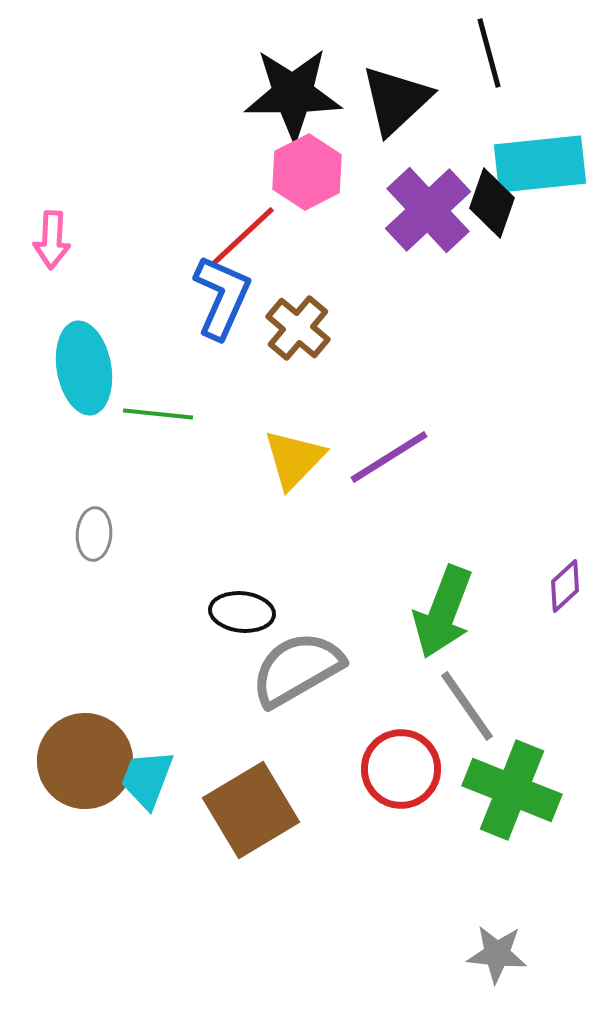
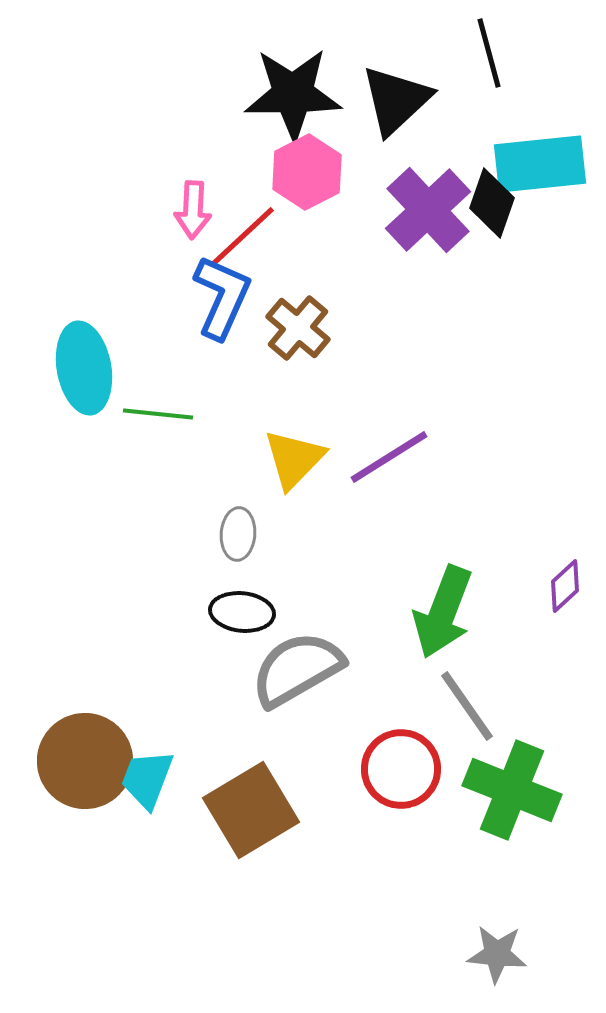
pink arrow: moved 141 px right, 30 px up
gray ellipse: moved 144 px right
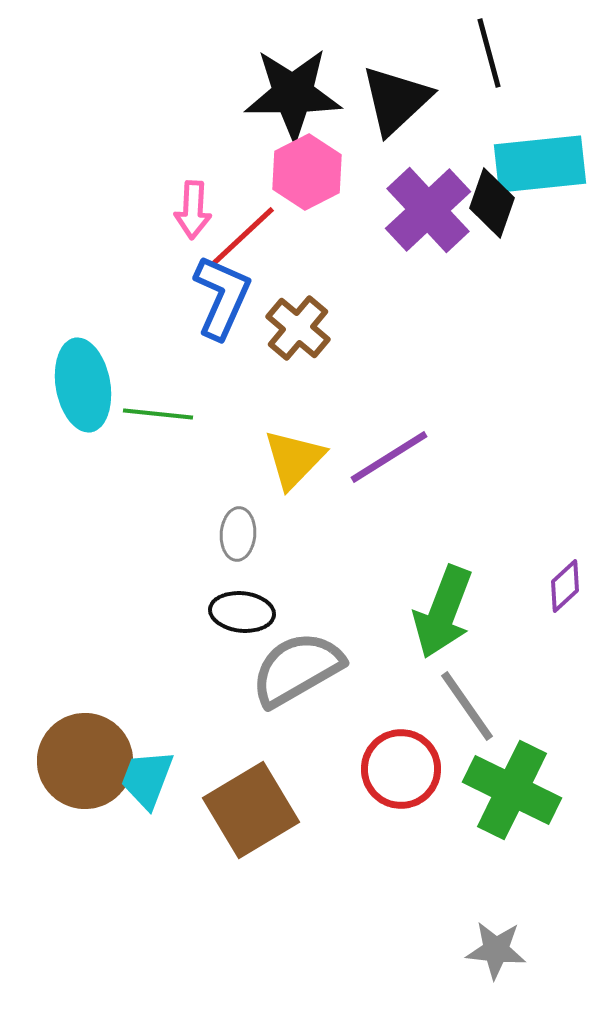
cyan ellipse: moved 1 px left, 17 px down
green cross: rotated 4 degrees clockwise
gray star: moved 1 px left, 4 px up
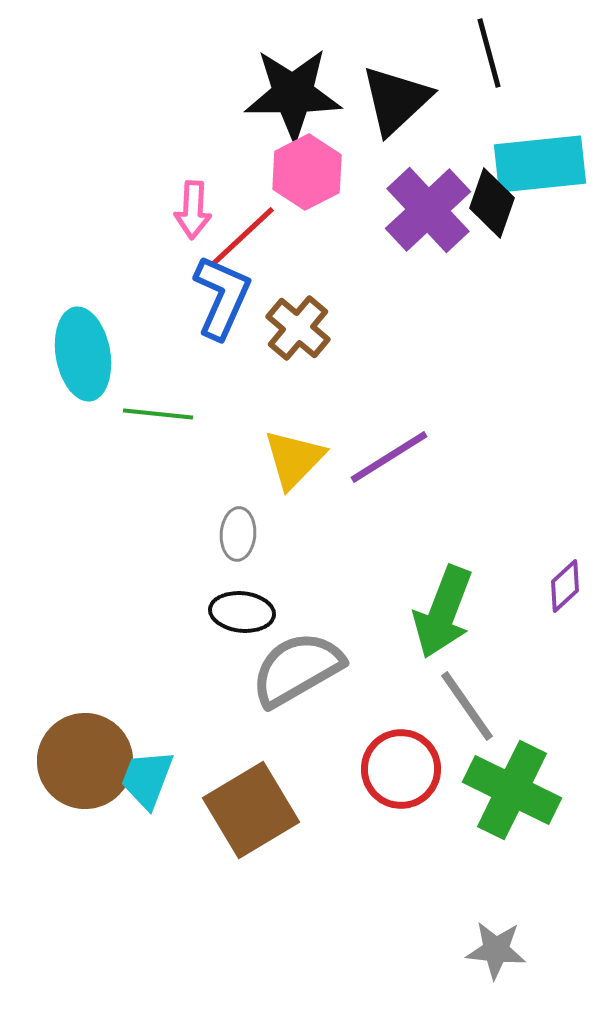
cyan ellipse: moved 31 px up
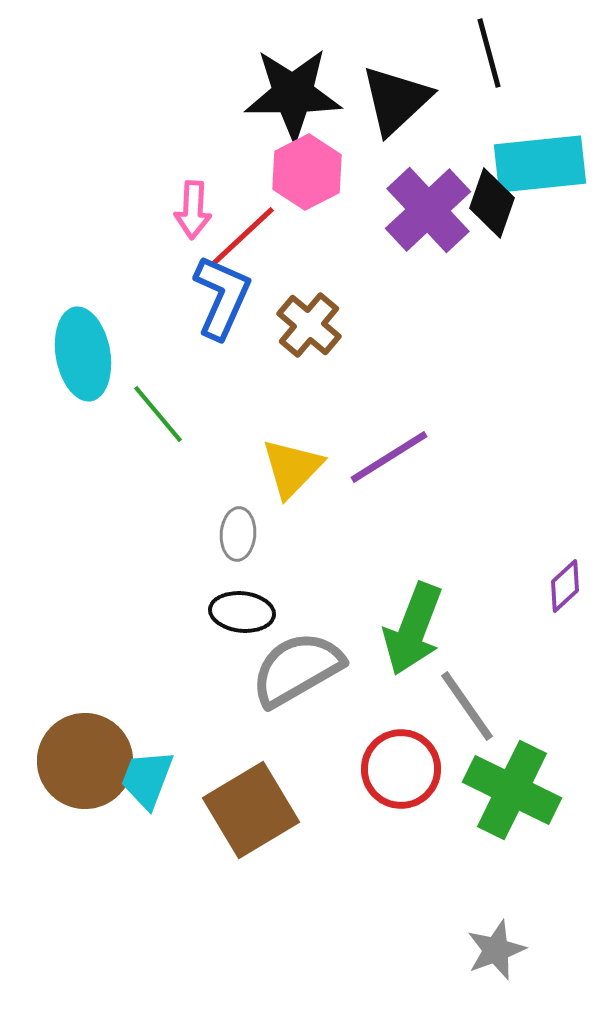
brown cross: moved 11 px right, 3 px up
green line: rotated 44 degrees clockwise
yellow triangle: moved 2 px left, 9 px down
green arrow: moved 30 px left, 17 px down
gray star: rotated 26 degrees counterclockwise
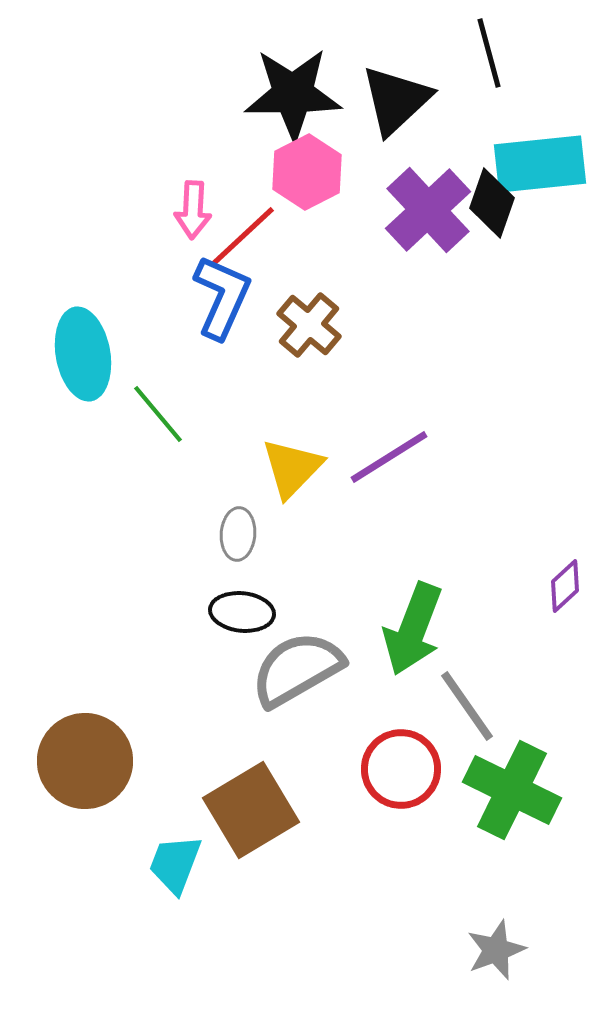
cyan trapezoid: moved 28 px right, 85 px down
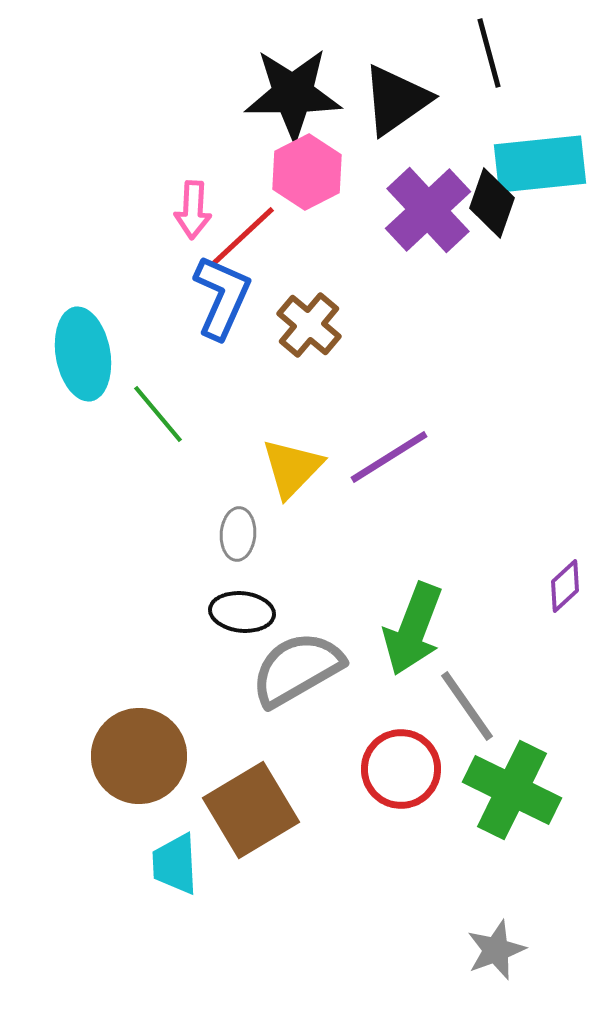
black triangle: rotated 8 degrees clockwise
brown circle: moved 54 px right, 5 px up
cyan trapezoid: rotated 24 degrees counterclockwise
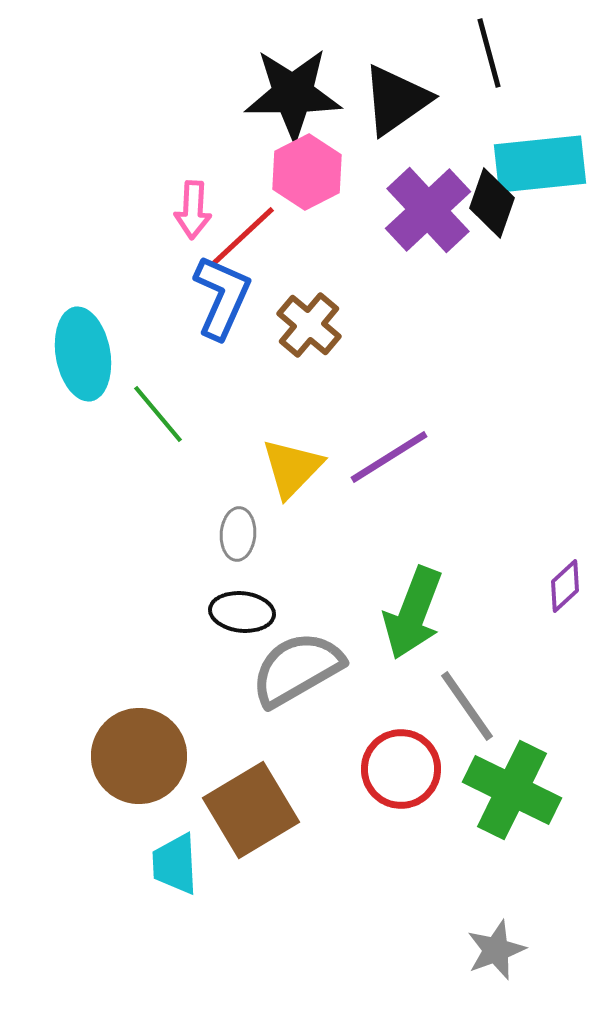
green arrow: moved 16 px up
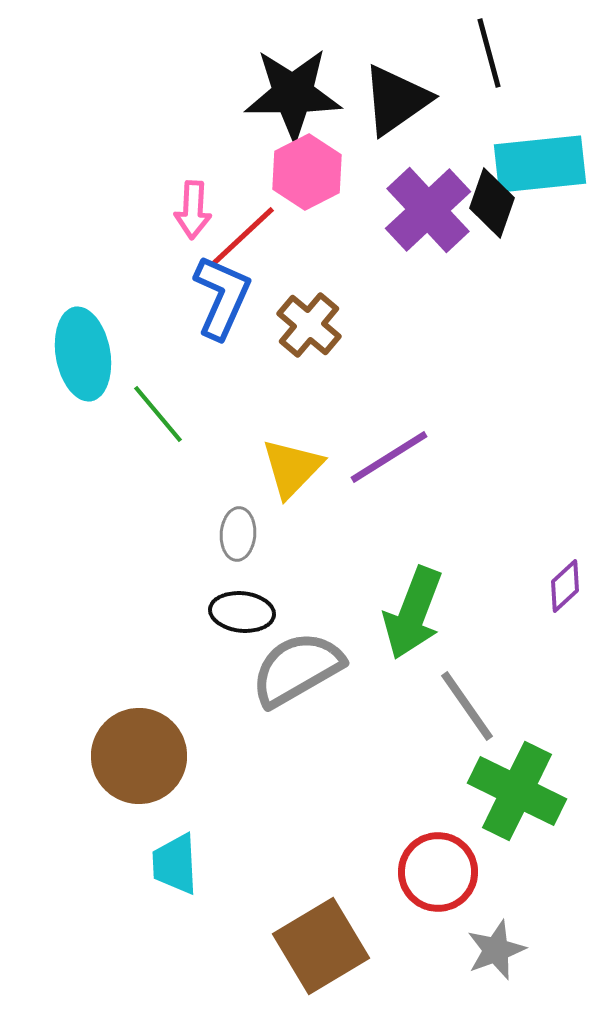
red circle: moved 37 px right, 103 px down
green cross: moved 5 px right, 1 px down
brown square: moved 70 px right, 136 px down
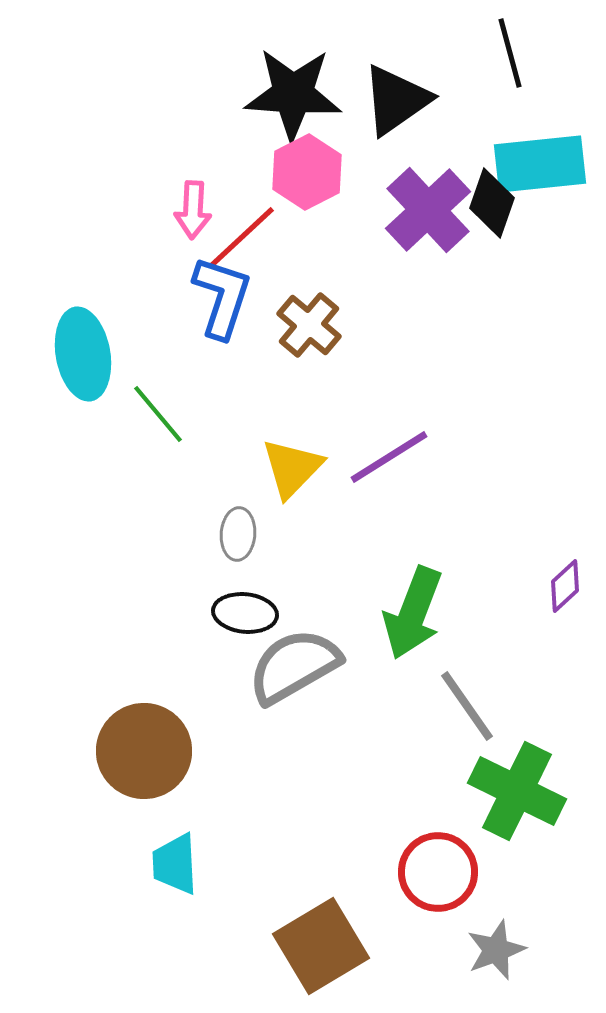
black line: moved 21 px right
black star: rotated 4 degrees clockwise
blue L-shape: rotated 6 degrees counterclockwise
black ellipse: moved 3 px right, 1 px down
gray semicircle: moved 3 px left, 3 px up
brown circle: moved 5 px right, 5 px up
